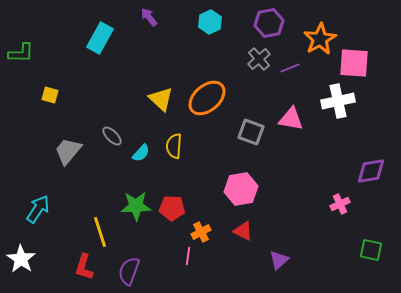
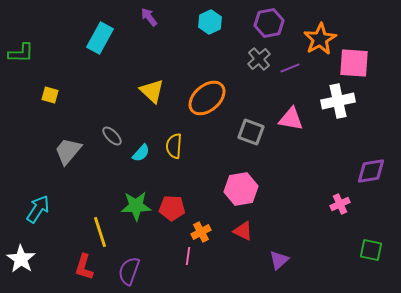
yellow triangle: moved 9 px left, 8 px up
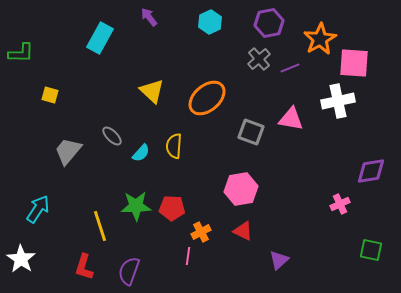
yellow line: moved 6 px up
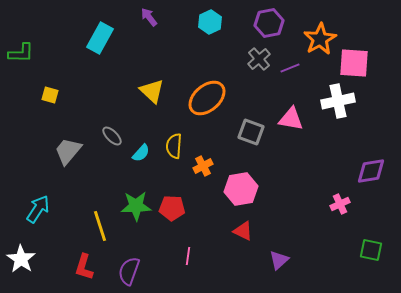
orange cross: moved 2 px right, 66 px up
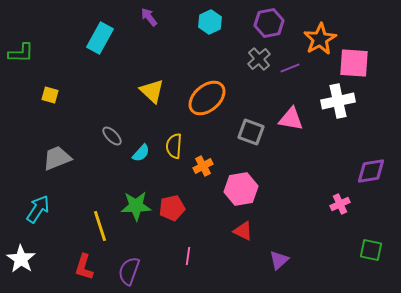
gray trapezoid: moved 11 px left, 7 px down; rotated 28 degrees clockwise
red pentagon: rotated 15 degrees counterclockwise
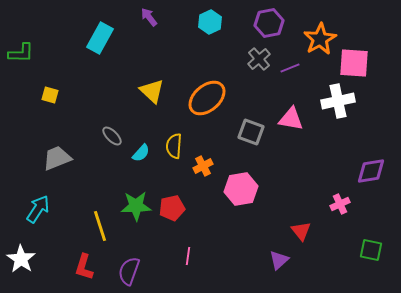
red triangle: moved 58 px right; rotated 25 degrees clockwise
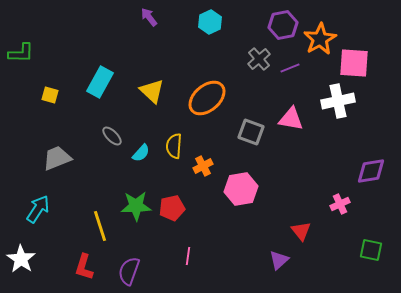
purple hexagon: moved 14 px right, 2 px down
cyan rectangle: moved 44 px down
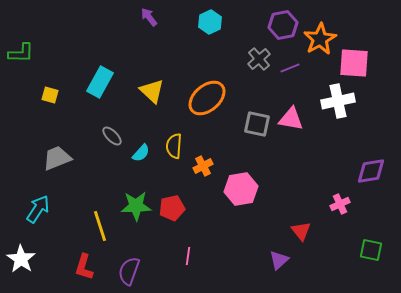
gray square: moved 6 px right, 8 px up; rotated 8 degrees counterclockwise
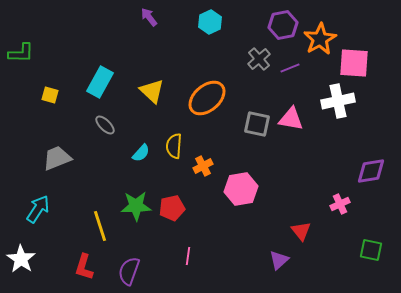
gray ellipse: moved 7 px left, 11 px up
